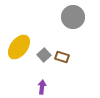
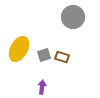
yellow ellipse: moved 2 px down; rotated 10 degrees counterclockwise
gray square: rotated 24 degrees clockwise
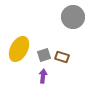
purple arrow: moved 1 px right, 11 px up
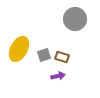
gray circle: moved 2 px right, 2 px down
purple arrow: moved 15 px right; rotated 72 degrees clockwise
